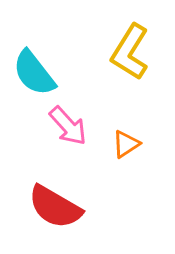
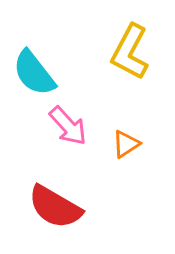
yellow L-shape: rotated 4 degrees counterclockwise
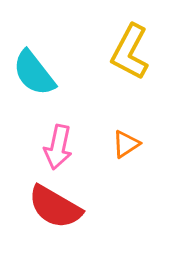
pink arrow: moved 10 px left, 21 px down; rotated 54 degrees clockwise
